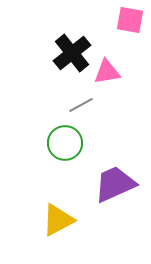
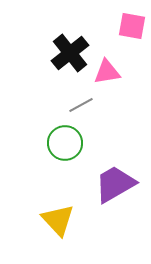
pink square: moved 2 px right, 6 px down
black cross: moved 2 px left
purple trapezoid: rotated 6 degrees counterclockwise
yellow triangle: rotated 45 degrees counterclockwise
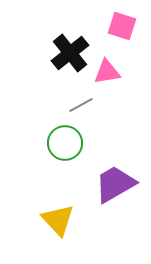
pink square: moved 10 px left; rotated 8 degrees clockwise
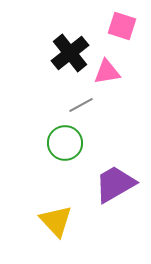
yellow triangle: moved 2 px left, 1 px down
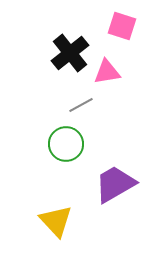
green circle: moved 1 px right, 1 px down
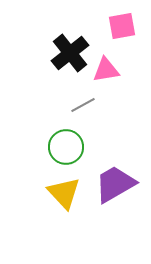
pink square: rotated 28 degrees counterclockwise
pink triangle: moved 1 px left, 2 px up
gray line: moved 2 px right
green circle: moved 3 px down
yellow triangle: moved 8 px right, 28 px up
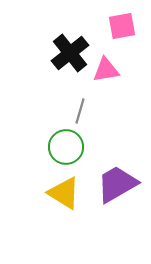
gray line: moved 3 px left, 6 px down; rotated 45 degrees counterclockwise
purple trapezoid: moved 2 px right
yellow triangle: rotated 15 degrees counterclockwise
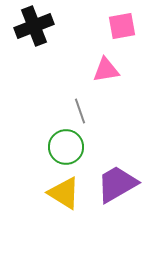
black cross: moved 36 px left, 27 px up; rotated 18 degrees clockwise
gray line: rotated 35 degrees counterclockwise
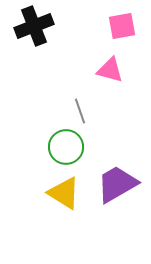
pink triangle: moved 4 px right; rotated 24 degrees clockwise
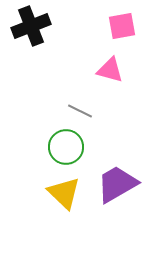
black cross: moved 3 px left
gray line: rotated 45 degrees counterclockwise
yellow triangle: rotated 12 degrees clockwise
